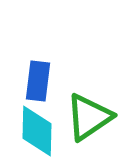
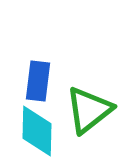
green triangle: moved 7 px up; rotated 4 degrees counterclockwise
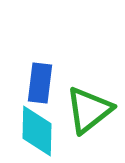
blue rectangle: moved 2 px right, 2 px down
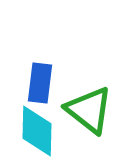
green triangle: rotated 44 degrees counterclockwise
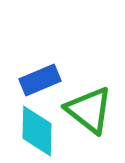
blue rectangle: moved 3 px up; rotated 60 degrees clockwise
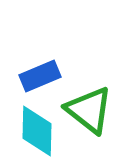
blue rectangle: moved 4 px up
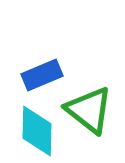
blue rectangle: moved 2 px right, 1 px up
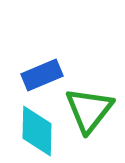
green triangle: rotated 30 degrees clockwise
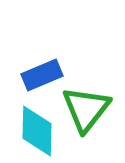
green triangle: moved 3 px left, 1 px up
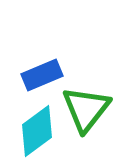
cyan diamond: rotated 52 degrees clockwise
